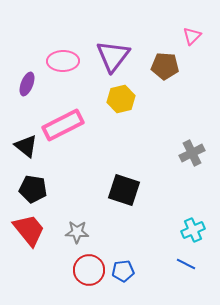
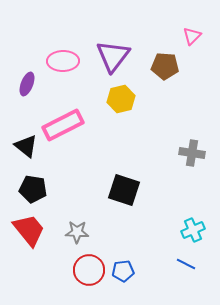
gray cross: rotated 35 degrees clockwise
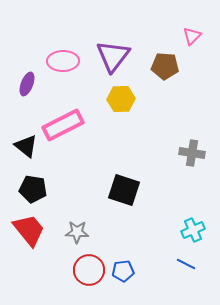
yellow hexagon: rotated 12 degrees clockwise
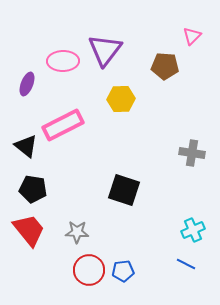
purple triangle: moved 8 px left, 6 px up
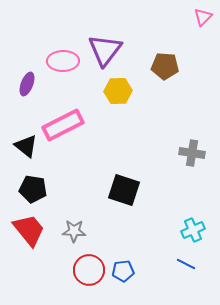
pink triangle: moved 11 px right, 19 px up
yellow hexagon: moved 3 px left, 8 px up
gray star: moved 3 px left, 1 px up
